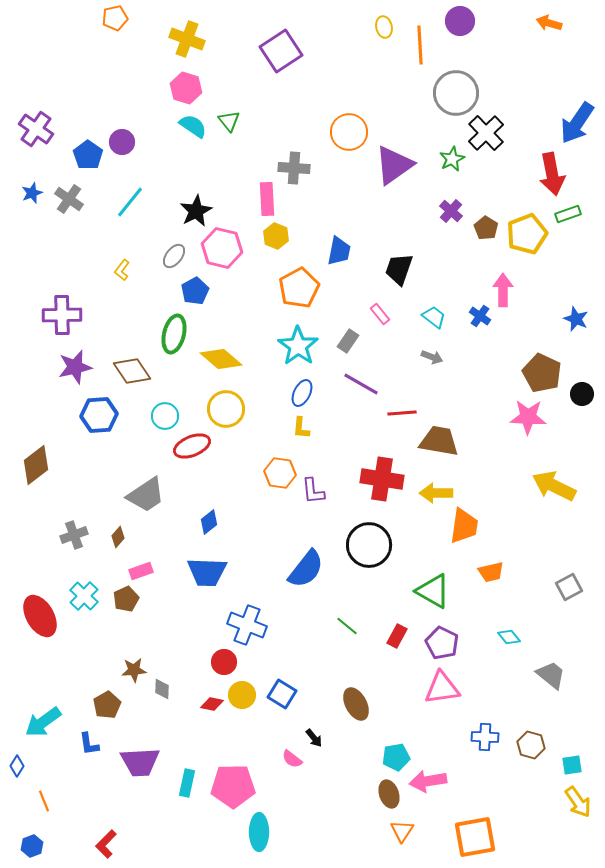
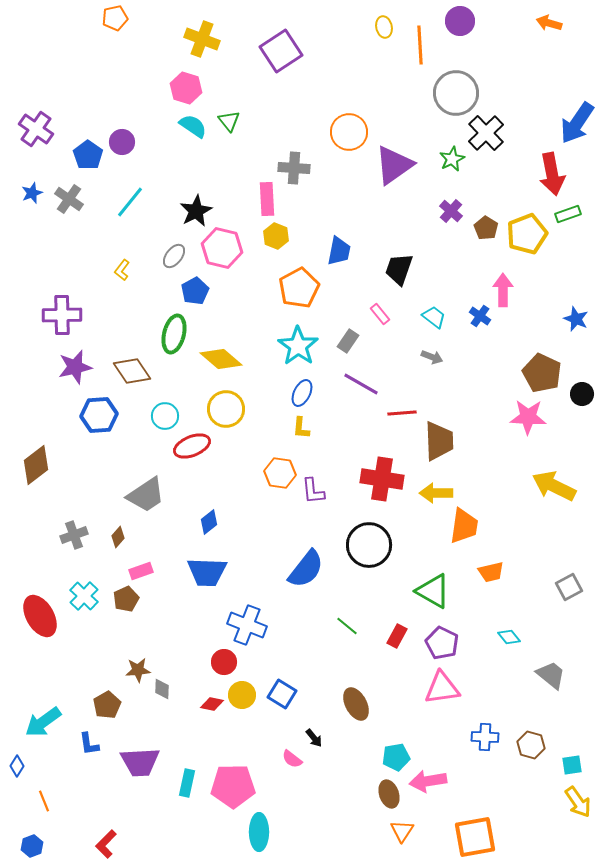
yellow cross at (187, 39): moved 15 px right
brown trapezoid at (439, 441): rotated 78 degrees clockwise
brown star at (134, 670): moved 4 px right
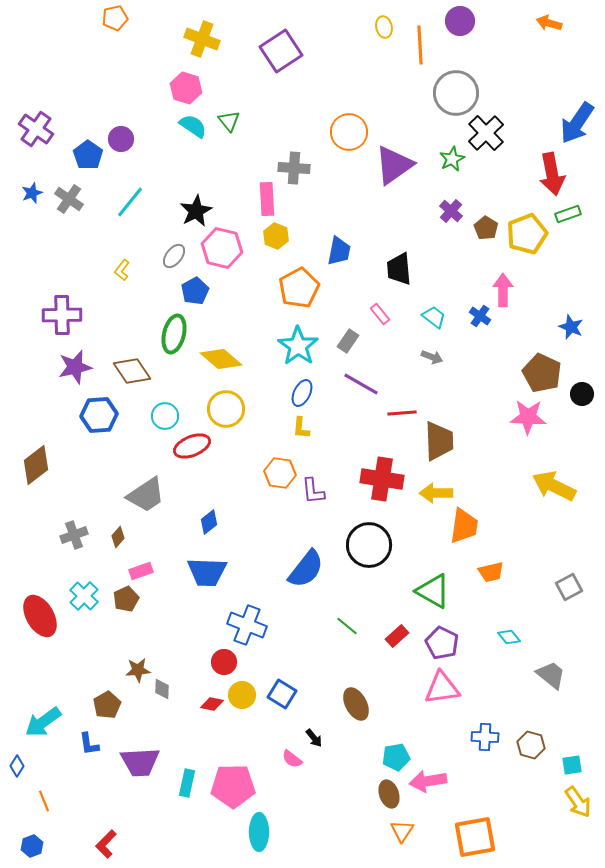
purple circle at (122, 142): moved 1 px left, 3 px up
black trapezoid at (399, 269): rotated 24 degrees counterclockwise
blue star at (576, 319): moved 5 px left, 8 px down
red rectangle at (397, 636): rotated 20 degrees clockwise
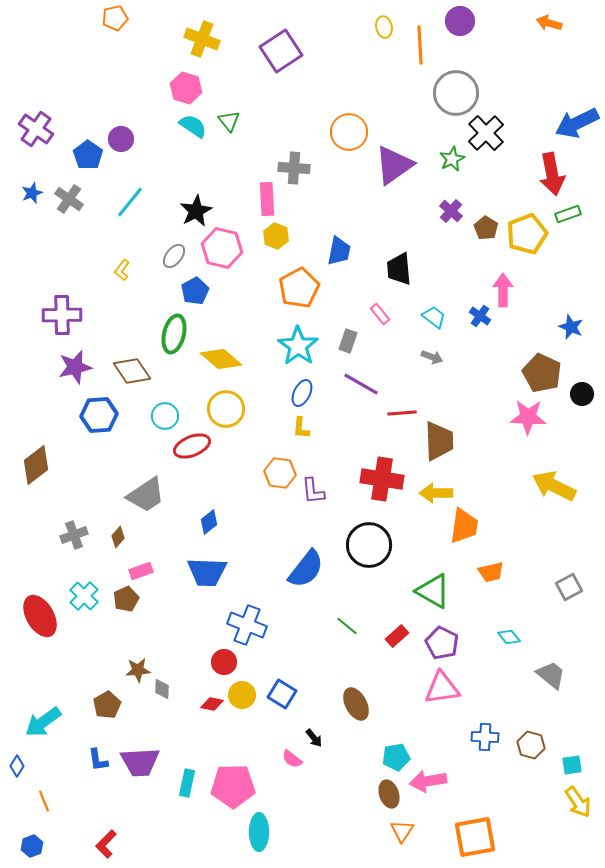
blue arrow at (577, 123): rotated 30 degrees clockwise
gray rectangle at (348, 341): rotated 15 degrees counterclockwise
blue L-shape at (89, 744): moved 9 px right, 16 px down
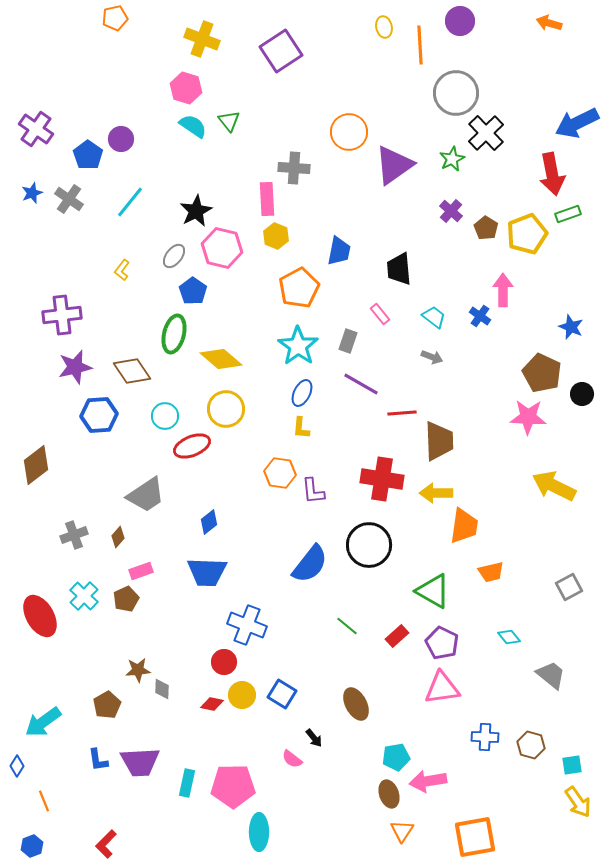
blue pentagon at (195, 291): moved 2 px left; rotated 8 degrees counterclockwise
purple cross at (62, 315): rotated 6 degrees counterclockwise
blue semicircle at (306, 569): moved 4 px right, 5 px up
